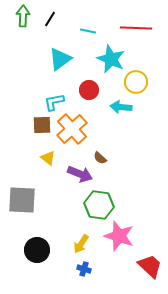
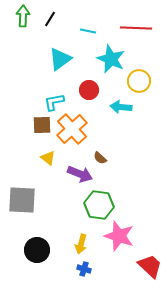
yellow circle: moved 3 px right, 1 px up
yellow arrow: rotated 18 degrees counterclockwise
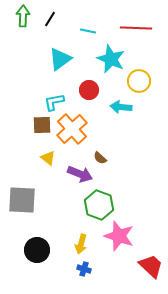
green hexagon: rotated 12 degrees clockwise
red trapezoid: moved 1 px right
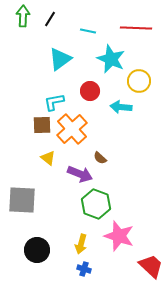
red circle: moved 1 px right, 1 px down
green hexagon: moved 3 px left, 1 px up
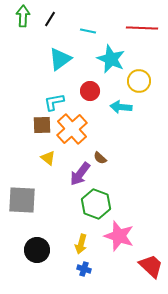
red line: moved 6 px right
purple arrow: rotated 105 degrees clockwise
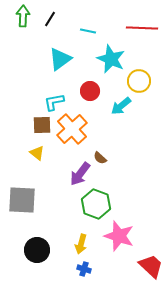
cyan arrow: moved 1 px up; rotated 45 degrees counterclockwise
yellow triangle: moved 11 px left, 5 px up
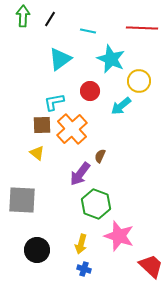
brown semicircle: moved 2 px up; rotated 72 degrees clockwise
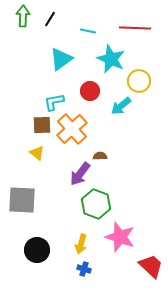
red line: moved 7 px left
cyan triangle: moved 1 px right
brown semicircle: rotated 64 degrees clockwise
pink star: moved 1 px right, 1 px down
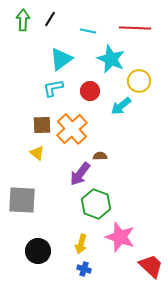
green arrow: moved 4 px down
cyan L-shape: moved 1 px left, 14 px up
black circle: moved 1 px right, 1 px down
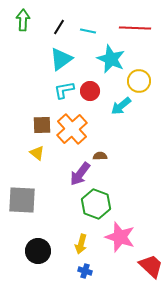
black line: moved 9 px right, 8 px down
cyan L-shape: moved 11 px right, 2 px down
blue cross: moved 1 px right, 2 px down
